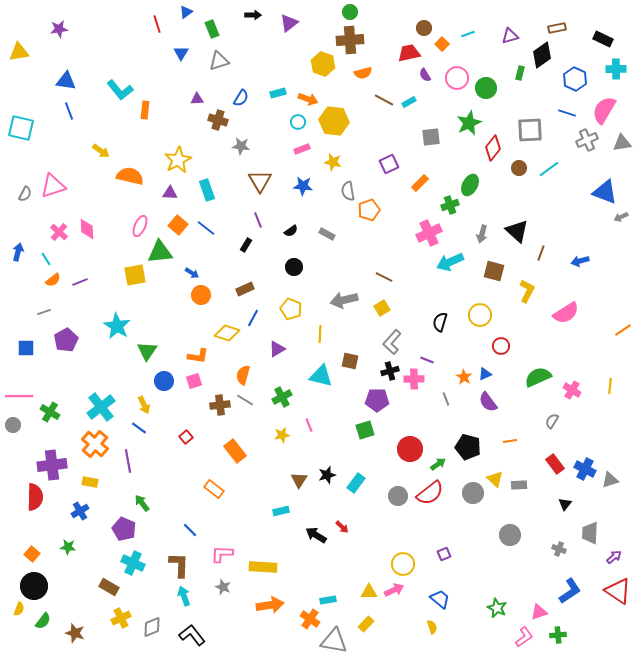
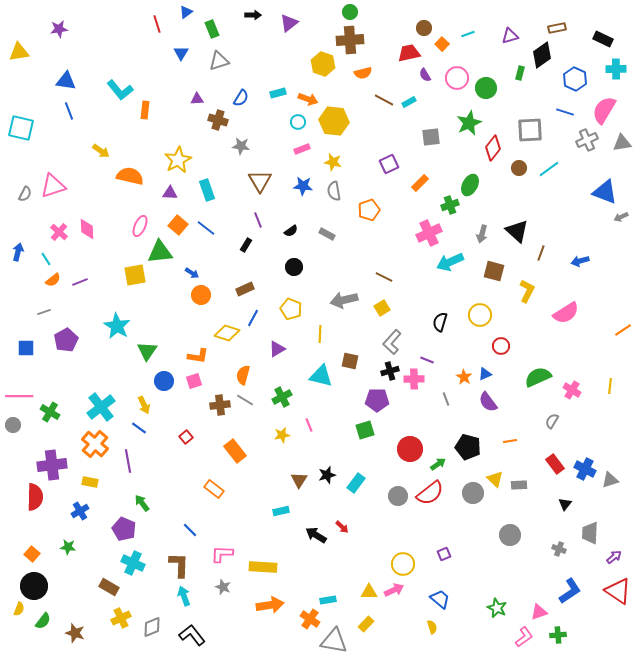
blue line at (567, 113): moved 2 px left, 1 px up
gray semicircle at (348, 191): moved 14 px left
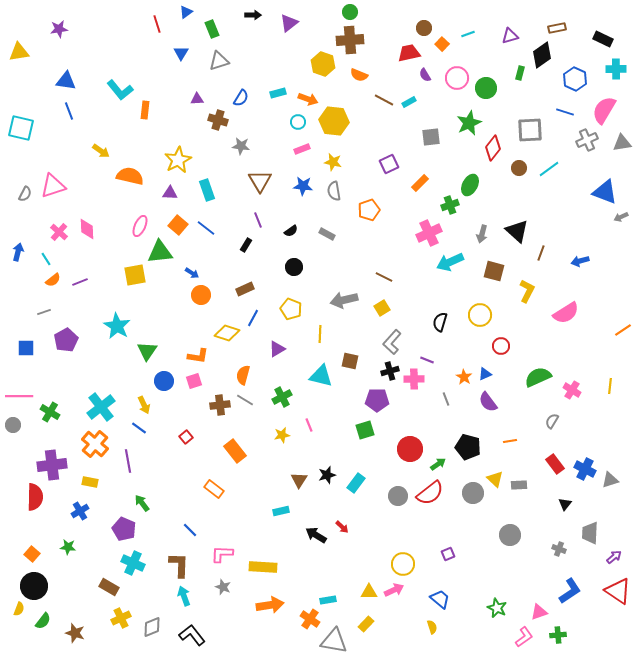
orange semicircle at (363, 73): moved 4 px left, 2 px down; rotated 36 degrees clockwise
purple square at (444, 554): moved 4 px right
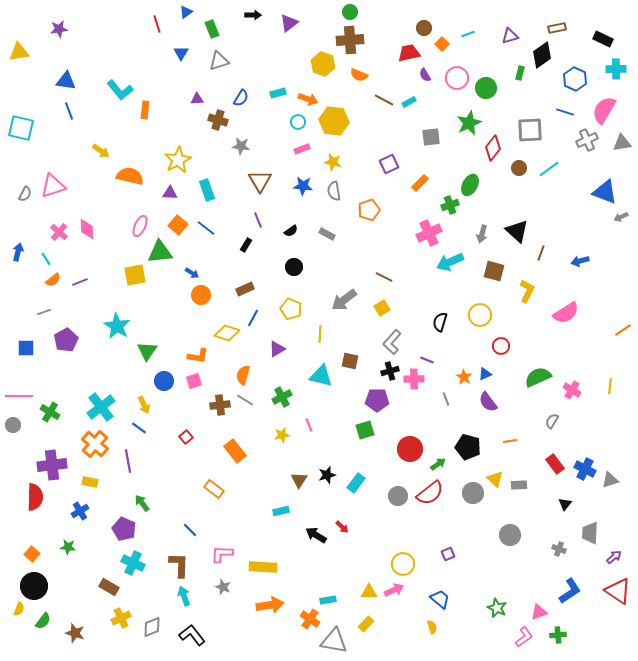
gray arrow at (344, 300): rotated 24 degrees counterclockwise
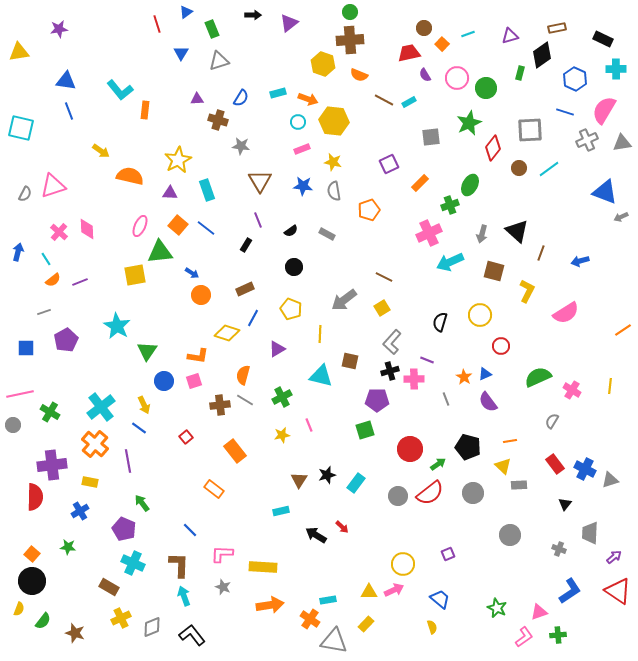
pink line at (19, 396): moved 1 px right, 2 px up; rotated 12 degrees counterclockwise
yellow triangle at (495, 479): moved 8 px right, 13 px up
black circle at (34, 586): moved 2 px left, 5 px up
